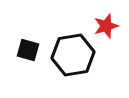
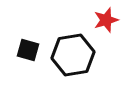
red star: moved 6 px up
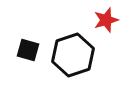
black hexagon: rotated 9 degrees counterclockwise
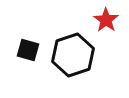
red star: rotated 20 degrees counterclockwise
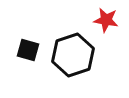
red star: rotated 25 degrees counterclockwise
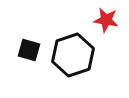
black square: moved 1 px right
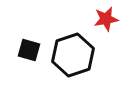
red star: moved 1 px up; rotated 20 degrees counterclockwise
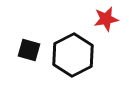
black hexagon: rotated 9 degrees counterclockwise
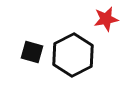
black square: moved 3 px right, 2 px down
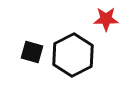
red star: rotated 10 degrees clockwise
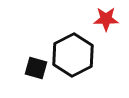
black square: moved 4 px right, 16 px down
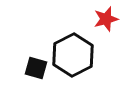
red star: rotated 15 degrees counterclockwise
